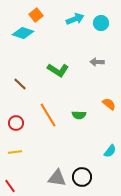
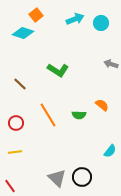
gray arrow: moved 14 px right, 2 px down; rotated 16 degrees clockwise
orange semicircle: moved 7 px left, 1 px down
gray triangle: rotated 36 degrees clockwise
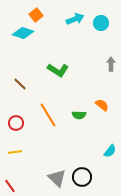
gray arrow: rotated 72 degrees clockwise
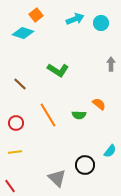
orange semicircle: moved 3 px left, 1 px up
black circle: moved 3 px right, 12 px up
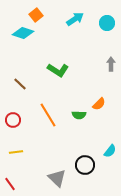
cyan arrow: rotated 12 degrees counterclockwise
cyan circle: moved 6 px right
orange semicircle: rotated 96 degrees clockwise
red circle: moved 3 px left, 3 px up
yellow line: moved 1 px right
red line: moved 2 px up
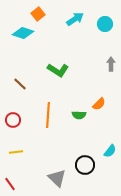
orange square: moved 2 px right, 1 px up
cyan circle: moved 2 px left, 1 px down
orange line: rotated 35 degrees clockwise
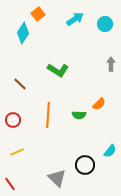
cyan diamond: rotated 75 degrees counterclockwise
yellow line: moved 1 px right; rotated 16 degrees counterclockwise
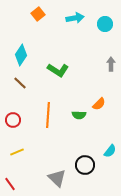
cyan arrow: moved 1 px up; rotated 24 degrees clockwise
cyan diamond: moved 2 px left, 22 px down
brown line: moved 1 px up
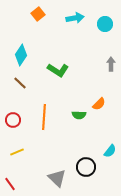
orange line: moved 4 px left, 2 px down
black circle: moved 1 px right, 2 px down
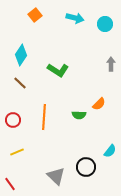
orange square: moved 3 px left, 1 px down
cyan arrow: rotated 24 degrees clockwise
gray triangle: moved 1 px left, 2 px up
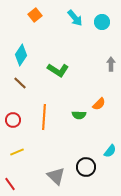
cyan arrow: rotated 36 degrees clockwise
cyan circle: moved 3 px left, 2 px up
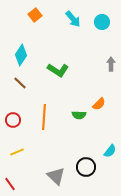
cyan arrow: moved 2 px left, 1 px down
